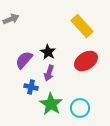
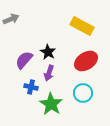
yellow rectangle: rotated 20 degrees counterclockwise
cyan circle: moved 3 px right, 15 px up
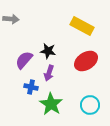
gray arrow: rotated 28 degrees clockwise
black star: moved 1 px up; rotated 21 degrees counterclockwise
cyan circle: moved 7 px right, 12 px down
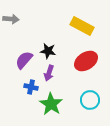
cyan circle: moved 5 px up
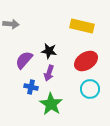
gray arrow: moved 5 px down
yellow rectangle: rotated 15 degrees counterclockwise
black star: moved 1 px right
cyan circle: moved 11 px up
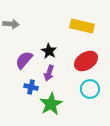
black star: rotated 21 degrees clockwise
green star: rotated 10 degrees clockwise
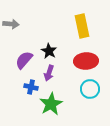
yellow rectangle: rotated 65 degrees clockwise
red ellipse: rotated 30 degrees clockwise
